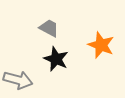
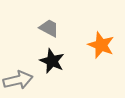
black star: moved 4 px left, 2 px down
gray arrow: rotated 28 degrees counterclockwise
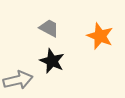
orange star: moved 1 px left, 9 px up
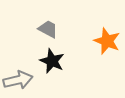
gray trapezoid: moved 1 px left, 1 px down
orange star: moved 7 px right, 5 px down
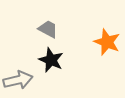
orange star: moved 1 px down
black star: moved 1 px left, 1 px up
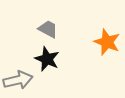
black star: moved 4 px left, 1 px up
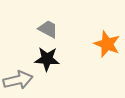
orange star: moved 2 px down
black star: rotated 20 degrees counterclockwise
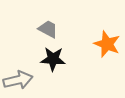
black star: moved 6 px right
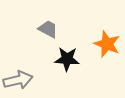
black star: moved 14 px right
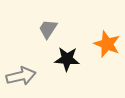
gray trapezoid: rotated 85 degrees counterclockwise
gray arrow: moved 3 px right, 4 px up
